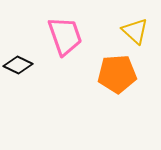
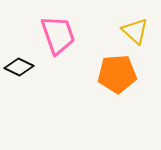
pink trapezoid: moved 7 px left, 1 px up
black diamond: moved 1 px right, 2 px down
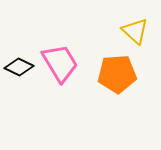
pink trapezoid: moved 2 px right, 28 px down; rotated 12 degrees counterclockwise
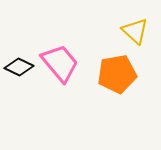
pink trapezoid: rotated 9 degrees counterclockwise
orange pentagon: rotated 6 degrees counterclockwise
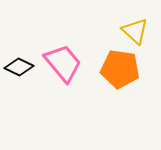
pink trapezoid: moved 3 px right
orange pentagon: moved 3 px right, 5 px up; rotated 18 degrees clockwise
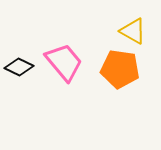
yellow triangle: moved 2 px left; rotated 12 degrees counterclockwise
pink trapezoid: moved 1 px right, 1 px up
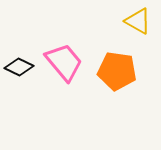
yellow triangle: moved 5 px right, 10 px up
orange pentagon: moved 3 px left, 2 px down
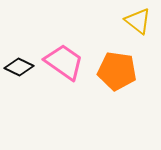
yellow triangle: rotated 8 degrees clockwise
pink trapezoid: rotated 15 degrees counterclockwise
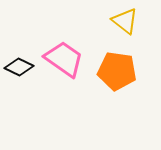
yellow triangle: moved 13 px left
pink trapezoid: moved 3 px up
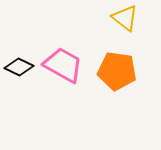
yellow triangle: moved 3 px up
pink trapezoid: moved 1 px left, 6 px down; rotated 6 degrees counterclockwise
